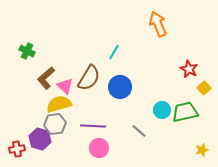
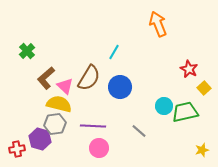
green cross: rotated 21 degrees clockwise
yellow semicircle: rotated 30 degrees clockwise
cyan circle: moved 2 px right, 4 px up
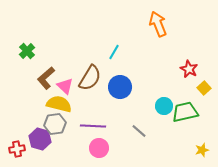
brown semicircle: moved 1 px right
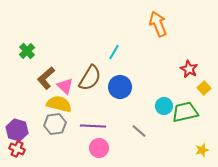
purple hexagon: moved 23 px left, 9 px up
red cross: rotated 35 degrees clockwise
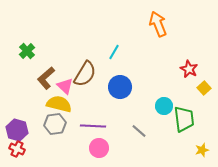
brown semicircle: moved 5 px left, 4 px up
green trapezoid: moved 1 px left, 7 px down; rotated 96 degrees clockwise
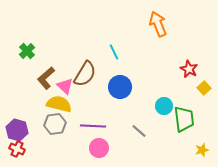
cyan line: rotated 56 degrees counterclockwise
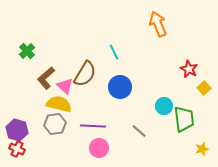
yellow star: moved 1 px up
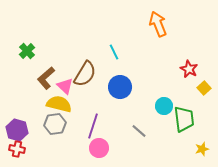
purple line: rotated 75 degrees counterclockwise
red cross: rotated 14 degrees counterclockwise
